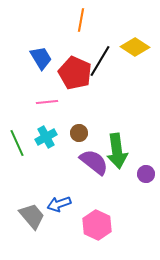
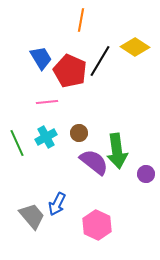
red pentagon: moved 5 px left, 2 px up
blue arrow: moved 2 px left; rotated 45 degrees counterclockwise
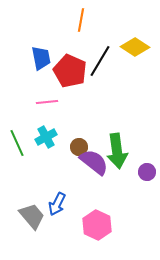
blue trapezoid: rotated 20 degrees clockwise
brown circle: moved 14 px down
purple circle: moved 1 px right, 2 px up
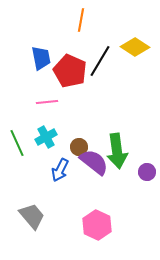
blue arrow: moved 3 px right, 34 px up
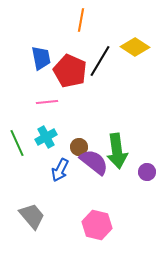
pink hexagon: rotated 12 degrees counterclockwise
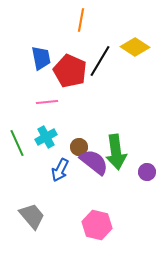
green arrow: moved 1 px left, 1 px down
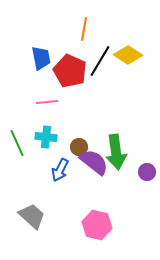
orange line: moved 3 px right, 9 px down
yellow diamond: moved 7 px left, 8 px down
cyan cross: rotated 35 degrees clockwise
gray trapezoid: rotated 8 degrees counterclockwise
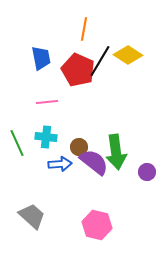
red pentagon: moved 8 px right, 1 px up
blue arrow: moved 6 px up; rotated 120 degrees counterclockwise
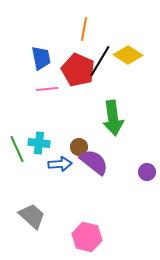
pink line: moved 13 px up
cyan cross: moved 7 px left, 6 px down
green line: moved 6 px down
green arrow: moved 3 px left, 34 px up
pink hexagon: moved 10 px left, 12 px down
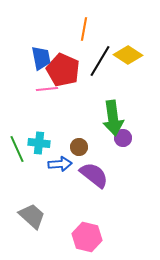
red pentagon: moved 15 px left
purple semicircle: moved 13 px down
purple circle: moved 24 px left, 34 px up
